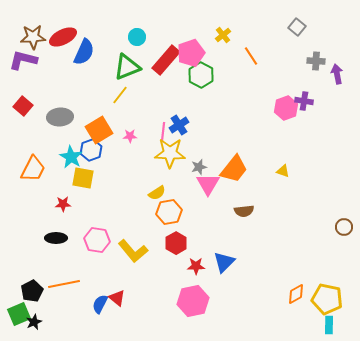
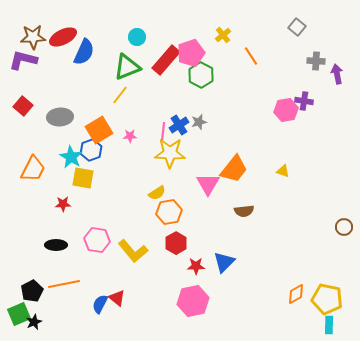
pink hexagon at (286, 108): moved 2 px down; rotated 10 degrees clockwise
gray star at (199, 167): moved 45 px up
black ellipse at (56, 238): moved 7 px down
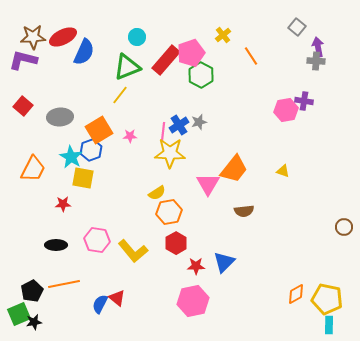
purple arrow at (337, 74): moved 19 px left, 27 px up
black star at (34, 322): rotated 14 degrees clockwise
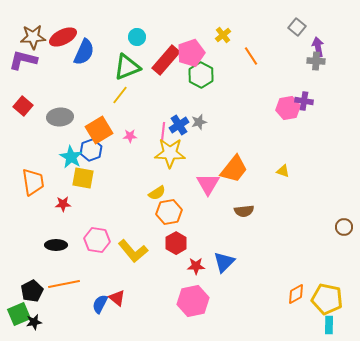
pink hexagon at (286, 110): moved 2 px right, 2 px up
orange trapezoid at (33, 169): moved 13 px down; rotated 36 degrees counterclockwise
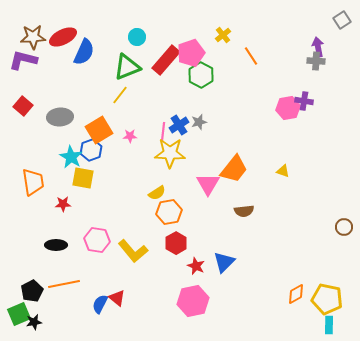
gray square at (297, 27): moved 45 px right, 7 px up; rotated 18 degrees clockwise
red star at (196, 266): rotated 24 degrees clockwise
